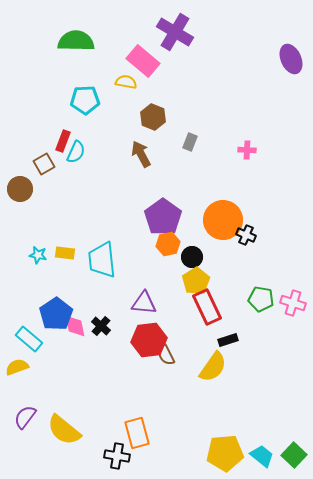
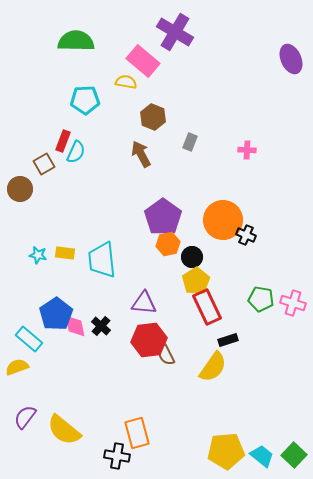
yellow pentagon at (225, 453): moved 1 px right, 2 px up
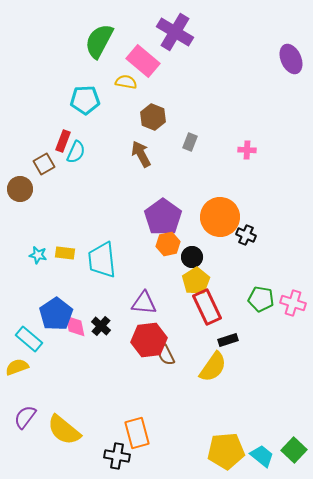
green semicircle at (76, 41): moved 23 px right; rotated 63 degrees counterclockwise
orange circle at (223, 220): moved 3 px left, 3 px up
green square at (294, 455): moved 5 px up
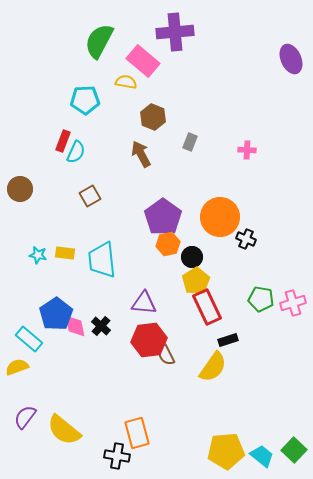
purple cross at (175, 32): rotated 36 degrees counterclockwise
brown square at (44, 164): moved 46 px right, 32 px down
black cross at (246, 235): moved 4 px down
pink cross at (293, 303): rotated 35 degrees counterclockwise
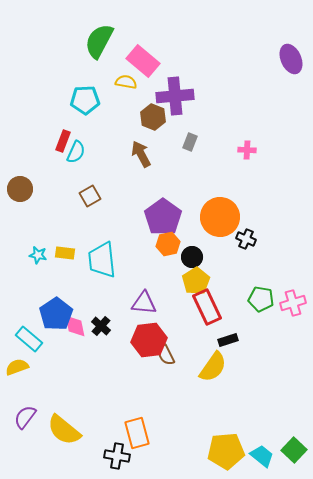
purple cross at (175, 32): moved 64 px down
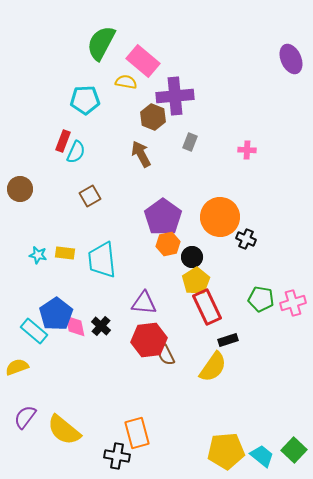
green semicircle at (99, 41): moved 2 px right, 2 px down
cyan rectangle at (29, 339): moved 5 px right, 8 px up
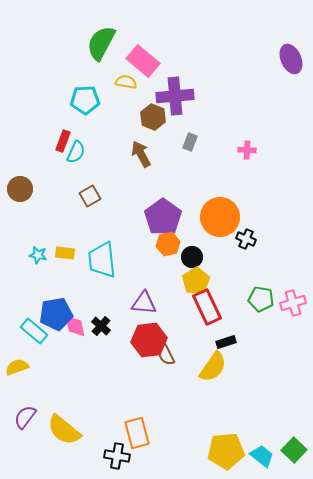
blue pentagon at (56, 314): rotated 24 degrees clockwise
black rectangle at (228, 340): moved 2 px left, 2 px down
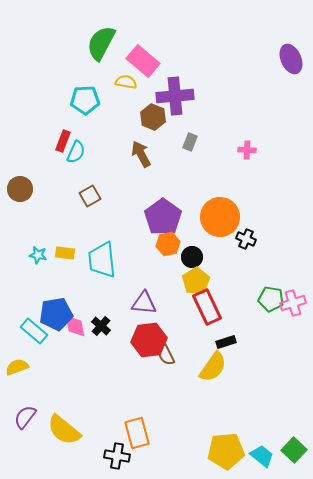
green pentagon at (261, 299): moved 10 px right
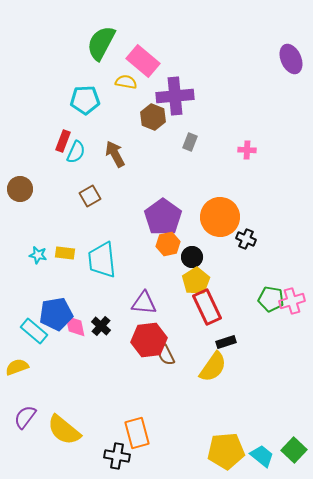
brown arrow at (141, 154): moved 26 px left
pink cross at (293, 303): moved 1 px left, 2 px up
